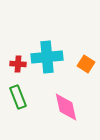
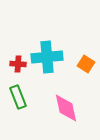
pink diamond: moved 1 px down
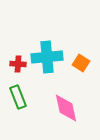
orange square: moved 5 px left, 1 px up
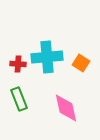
green rectangle: moved 1 px right, 2 px down
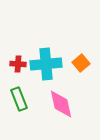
cyan cross: moved 1 px left, 7 px down
orange square: rotated 18 degrees clockwise
pink diamond: moved 5 px left, 4 px up
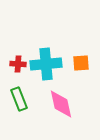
orange square: rotated 36 degrees clockwise
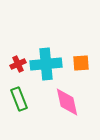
red cross: rotated 28 degrees counterclockwise
pink diamond: moved 6 px right, 2 px up
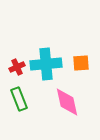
red cross: moved 1 px left, 3 px down
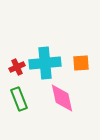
cyan cross: moved 1 px left, 1 px up
pink diamond: moved 5 px left, 4 px up
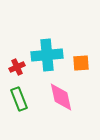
cyan cross: moved 2 px right, 8 px up
pink diamond: moved 1 px left, 1 px up
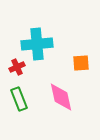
cyan cross: moved 10 px left, 11 px up
